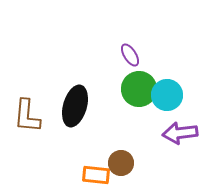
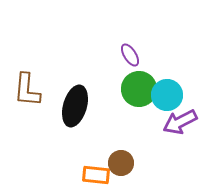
brown L-shape: moved 26 px up
purple arrow: moved 11 px up; rotated 20 degrees counterclockwise
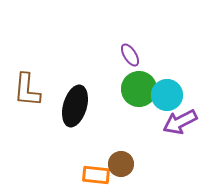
brown circle: moved 1 px down
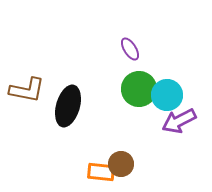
purple ellipse: moved 6 px up
brown L-shape: rotated 84 degrees counterclockwise
black ellipse: moved 7 px left
purple arrow: moved 1 px left, 1 px up
orange rectangle: moved 5 px right, 3 px up
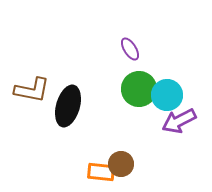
brown L-shape: moved 5 px right
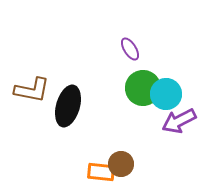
green circle: moved 4 px right, 1 px up
cyan circle: moved 1 px left, 1 px up
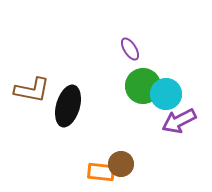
green circle: moved 2 px up
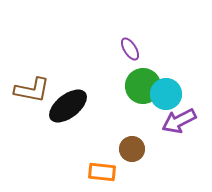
black ellipse: rotated 36 degrees clockwise
brown circle: moved 11 px right, 15 px up
orange rectangle: moved 1 px right
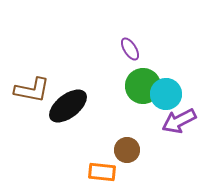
brown circle: moved 5 px left, 1 px down
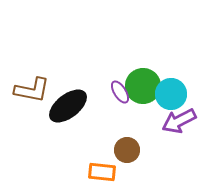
purple ellipse: moved 10 px left, 43 px down
cyan circle: moved 5 px right
